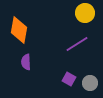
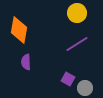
yellow circle: moved 8 px left
purple square: moved 1 px left
gray circle: moved 5 px left, 5 px down
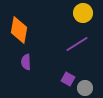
yellow circle: moved 6 px right
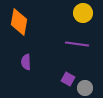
orange diamond: moved 8 px up
purple line: rotated 40 degrees clockwise
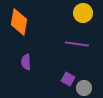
gray circle: moved 1 px left
